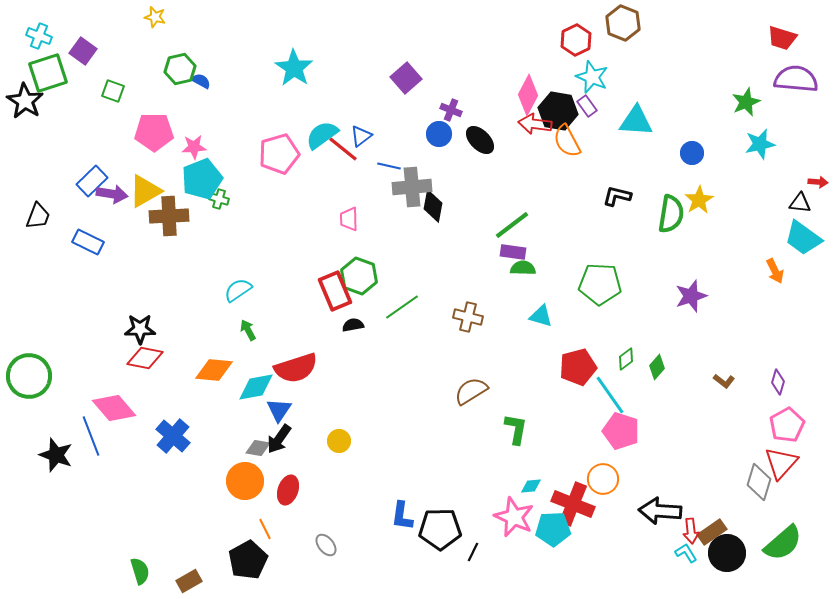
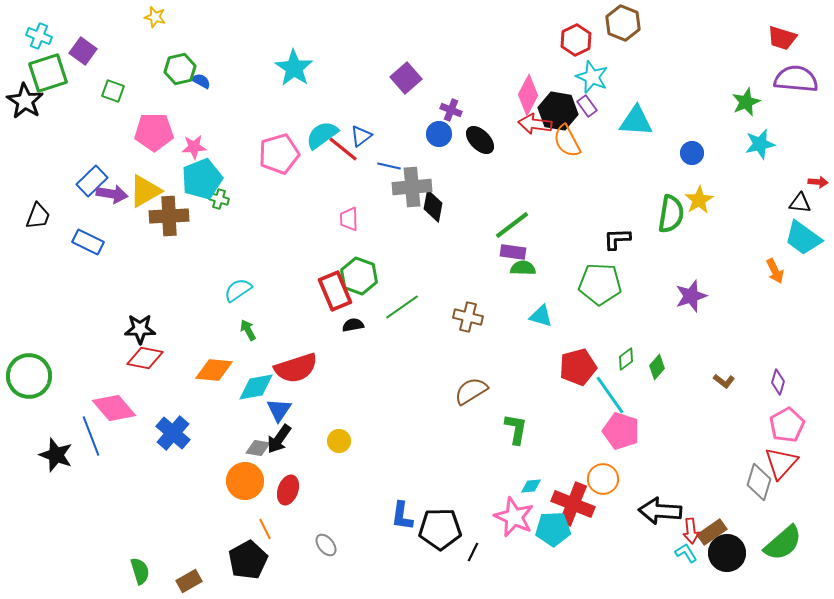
black L-shape at (617, 196): moved 43 px down; rotated 16 degrees counterclockwise
blue cross at (173, 436): moved 3 px up
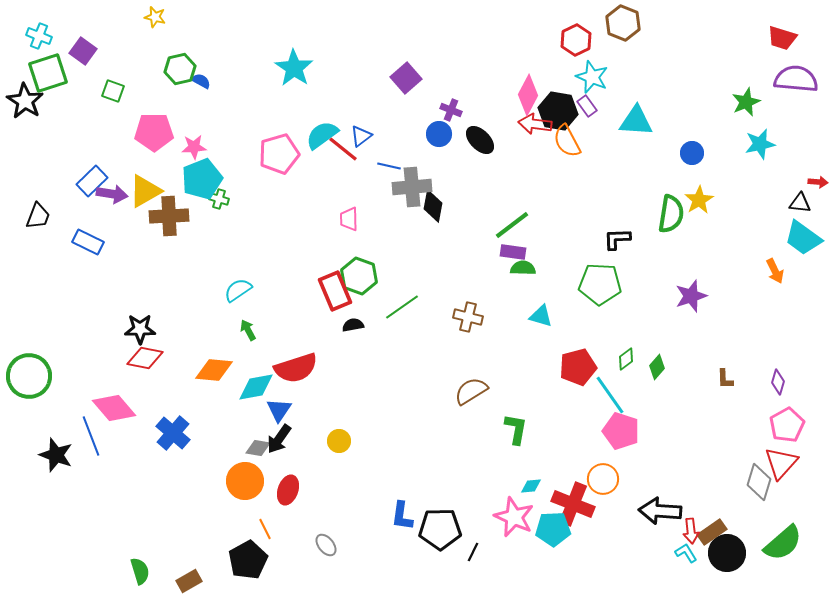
brown L-shape at (724, 381): moved 1 px right, 2 px up; rotated 50 degrees clockwise
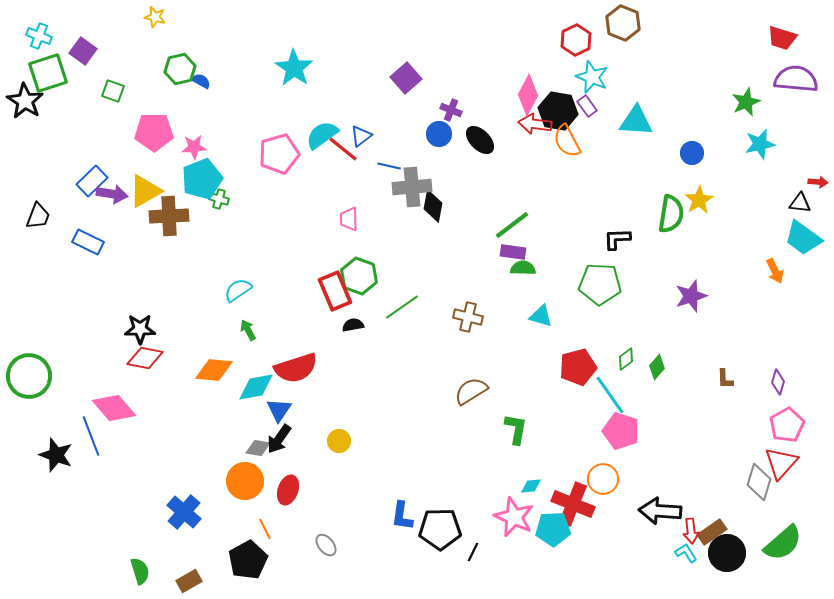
blue cross at (173, 433): moved 11 px right, 79 px down
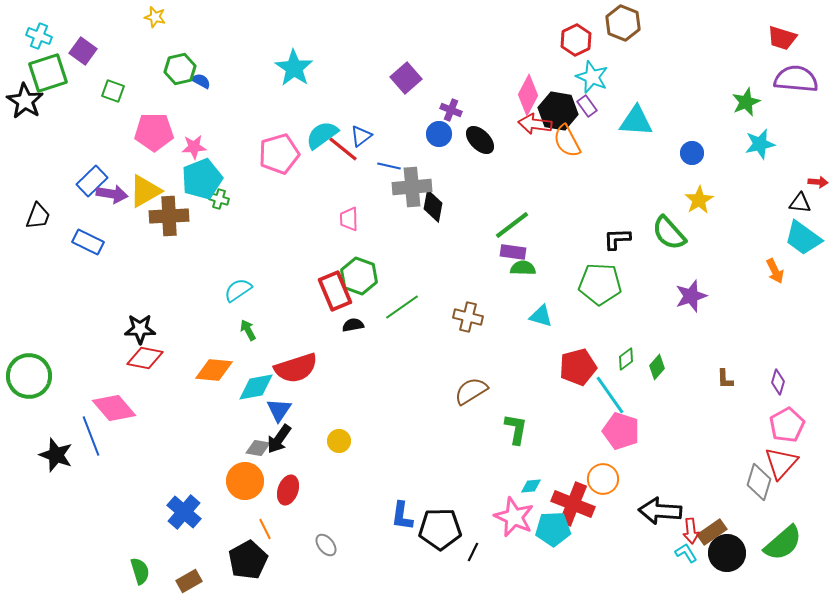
green semicircle at (671, 214): moved 2 px left, 19 px down; rotated 129 degrees clockwise
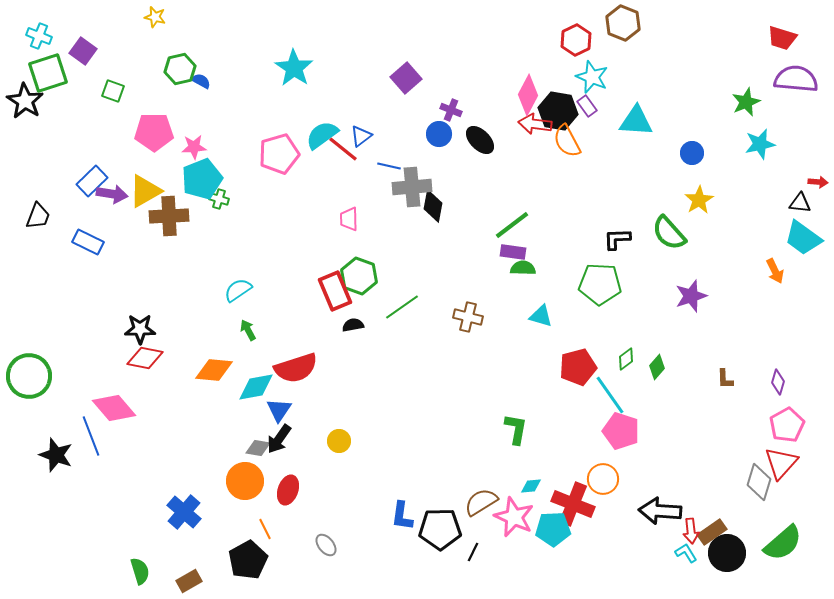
brown semicircle at (471, 391): moved 10 px right, 111 px down
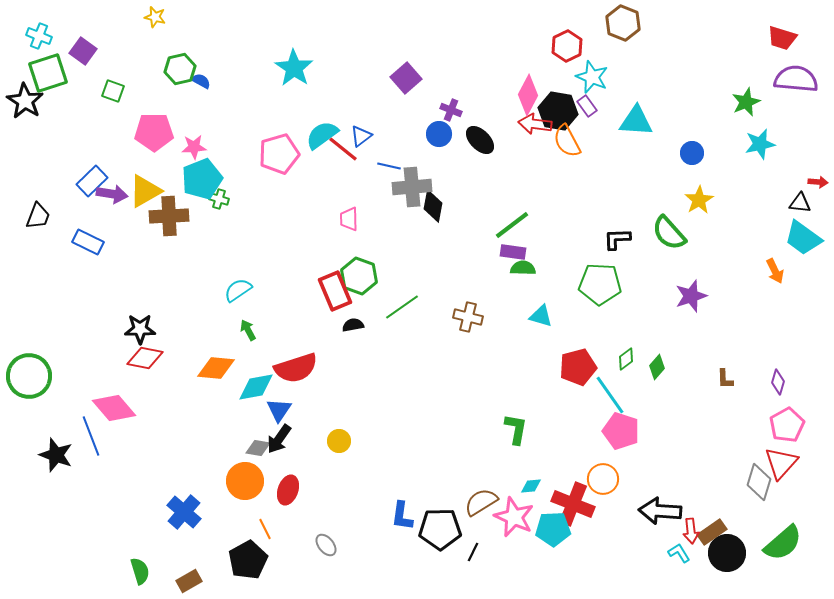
red hexagon at (576, 40): moved 9 px left, 6 px down
orange diamond at (214, 370): moved 2 px right, 2 px up
cyan L-shape at (686, 553): moved 7 px left
